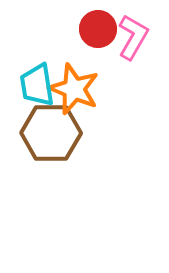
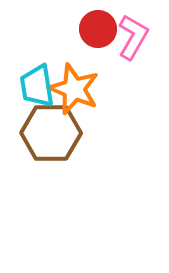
cyan trapezoid: moved 1 px down
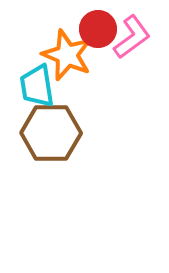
pink L-shape: moved 1 px left; rotated 24 degrees clockwise
orange star: moved 7 px left, 34 px up
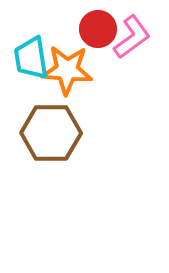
orange star: moved 15 px down; rotated 18 degrees counterclockwise
cyan trapezoid: moved 6 px left, 28 px up
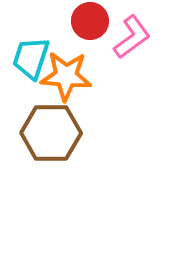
red circle: moved 8 px left, 8 px up
cyan trapezoid: rotated 27 degrees clockwise
orange star: moved 1 px left, 6 px down
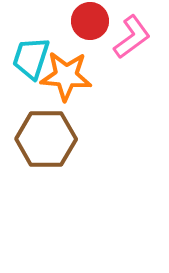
brown hexagon: moved 5 px left, 6 px down
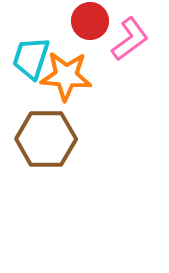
pink L-shape: moved 2 px left, 2 px down
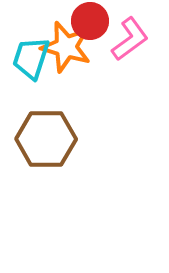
orange star: moved 29 px up; rotated 12 degrees clockwise
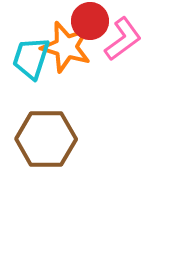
pink L-shape: moved 7 px left
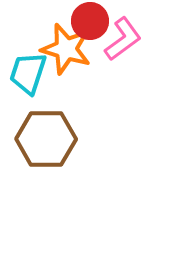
orange star: moved 2 px down
cyan trapezoid: moved 3 px left, 15 px down
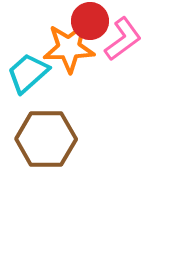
orange star: moved 3 px right, 1 px up; rotated 18 degrees counterclockwise
cyan trapezoid: rotated 30 degrees clockwise
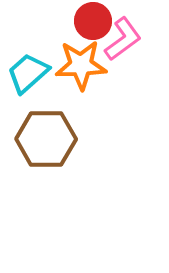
red circle: moved 3 px right
orange star: moved 12 px right, 17 px down
